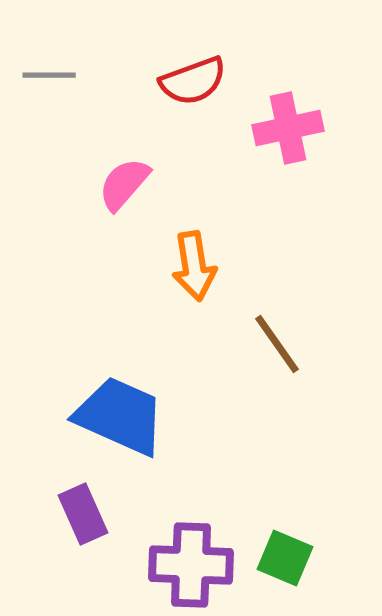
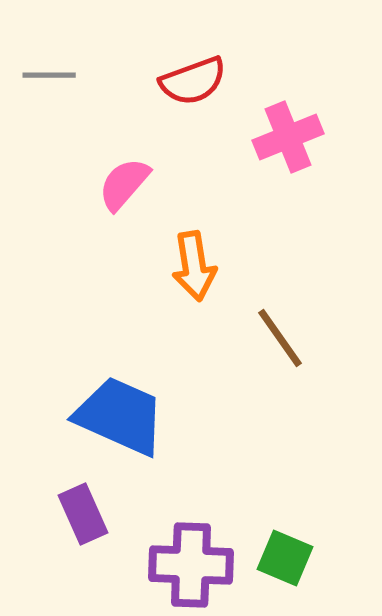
pink cross: moved 9 px down; rotated 10 degrees counterclockwise
brown line: moved 3 px right, 6 px up
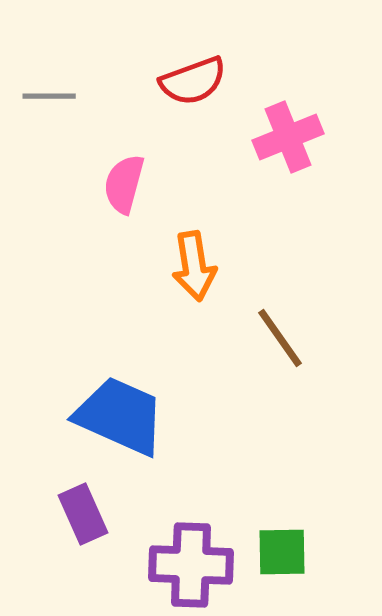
gray line: moved 21 px down
pink semicircle: rotated 26 degrees counterclockwise
green square: moved 3 px left, 6 px up; rotated 24 degrees counterclockwise
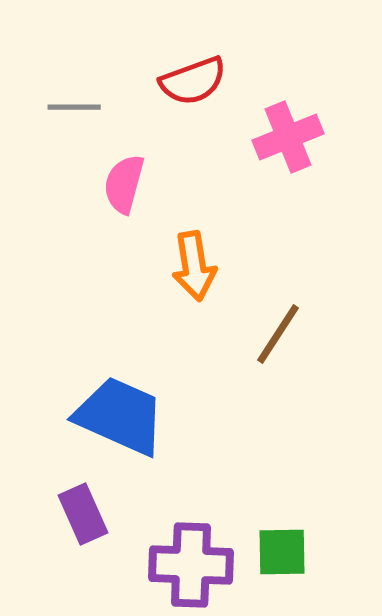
gray line: moved 25 px right, 11 px down
brown line: moved 2 px left, 4 px up; rotated 68 degrees clockwise
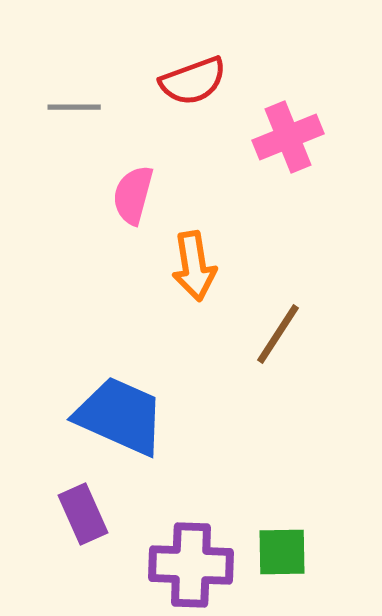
pink semicircle: moved 9 px right, 11 px down
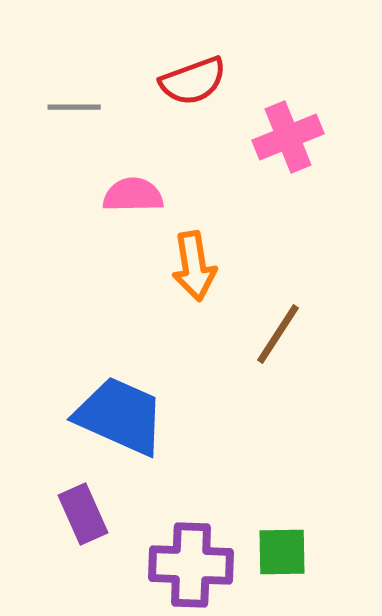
pink semicircle: rotated 74 degrees clockwise
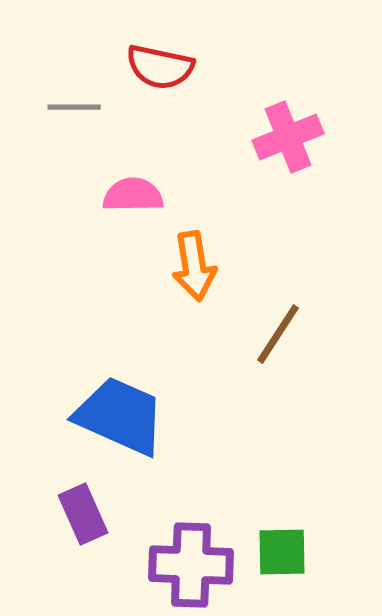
red semicircle: moved 33 px left, 14 px up; rotated 32 degrees clockwise
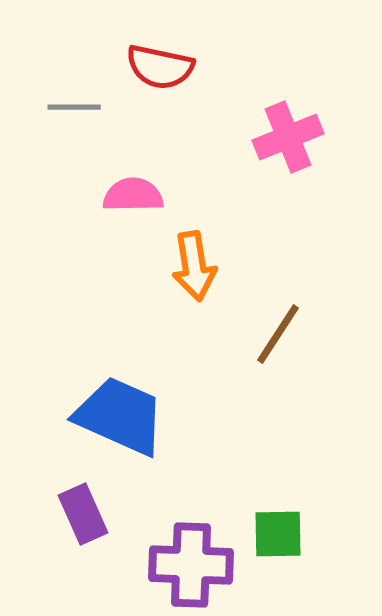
green square: moved 4 px left, 18 px up
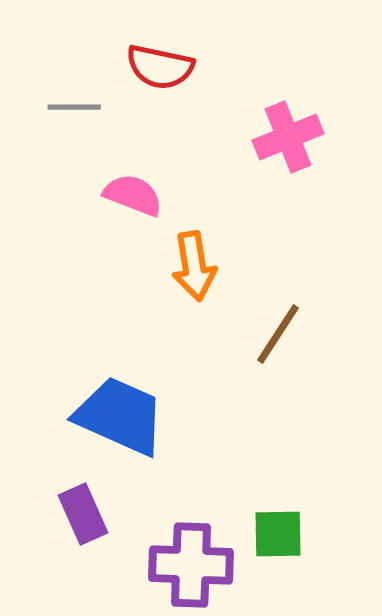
pink semicircle: rotated 22 degrees clockwise
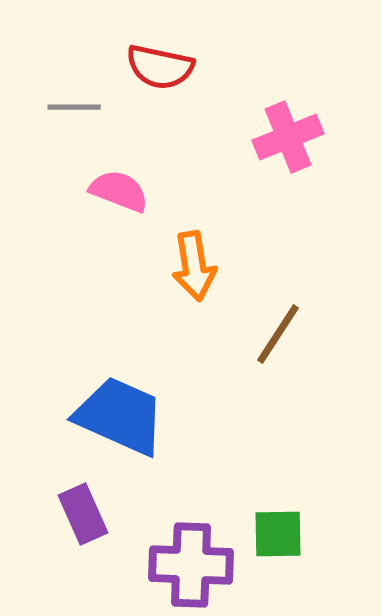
pink semicircle: moved 14 px left, 4 px up
